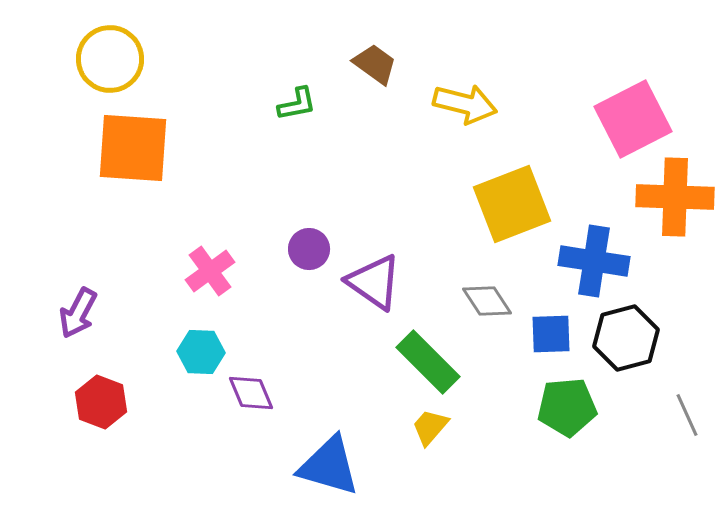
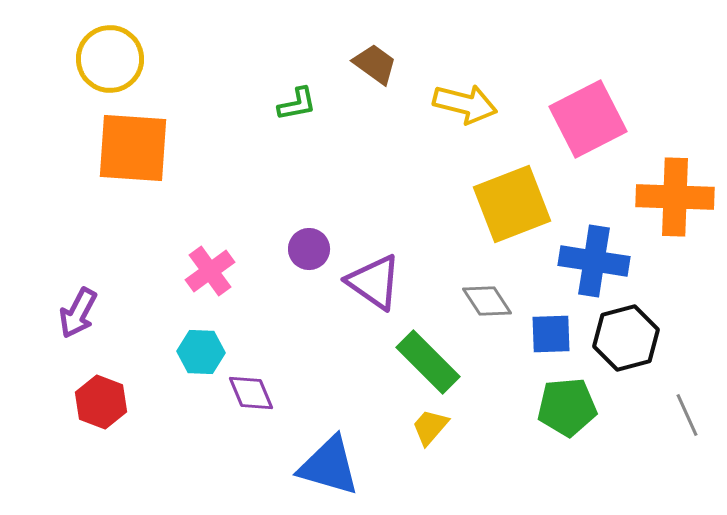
pink square: moved 45 px left
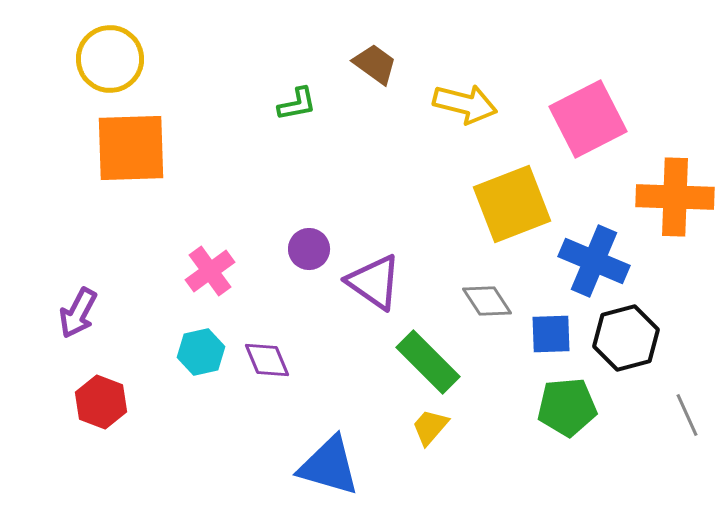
orange square: moved 2 px left; rotated 6 degrees counterclockwise
blue cross: rotated 14 degrees clockwise
cyan hexagon: rotated 15 degrees counterclockwise
purple diamond: moved 16 px right, 33 px up
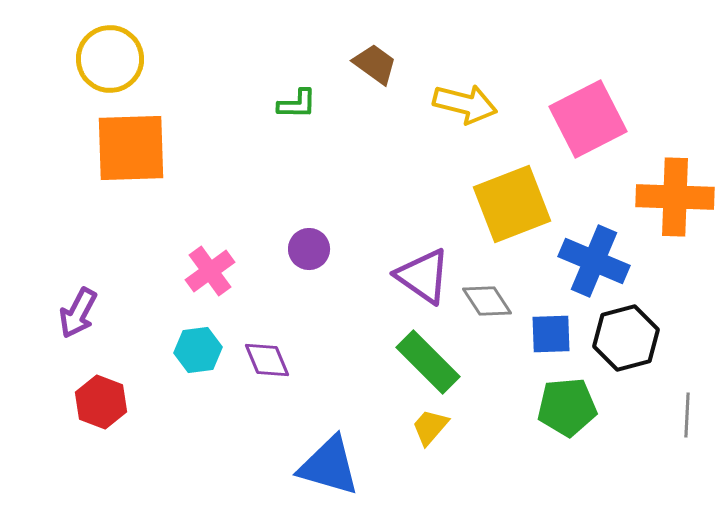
green L-shape: rotated 12 degrees clockwise
purple triangle: moved 49 px right, 6 px up
cyan hexagon: moved 3 px left, 2 px up; rotated 6 degrees clockwise
gray line: rotated 27 degrees clockwise
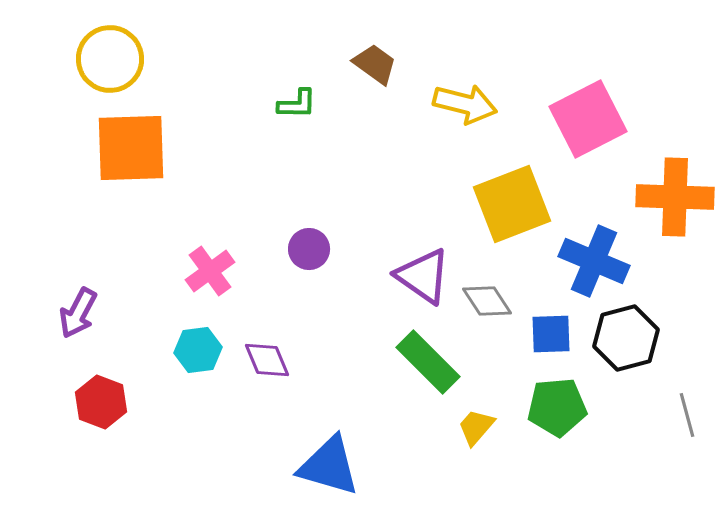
green pentagon: moved 10 px left
gray line: rotated 18 degrees counterclockwise
yellow trapezoid: moved 46 px right
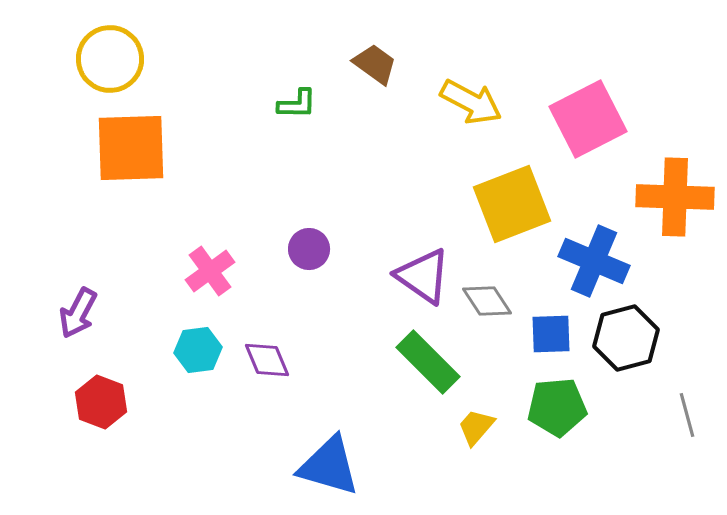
yellow arrow: moved 6 px right, 2 px up; rotated 14 degrees clockwise
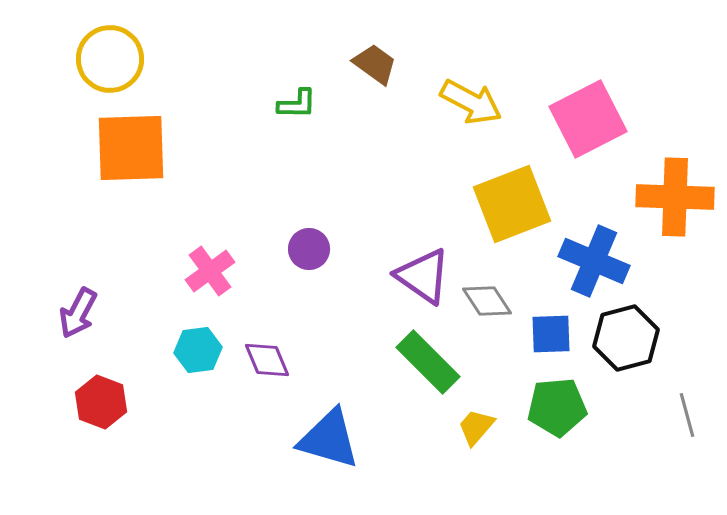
blue triangle: moved 27 px up
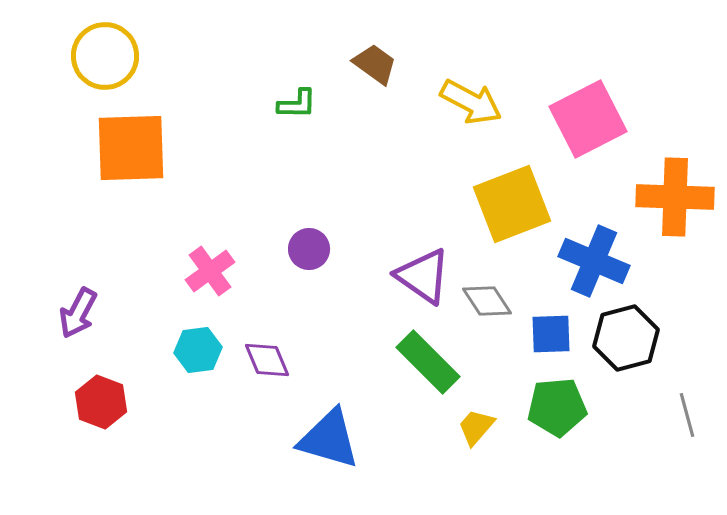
yellow circle: moved 5 px left, 3 px up
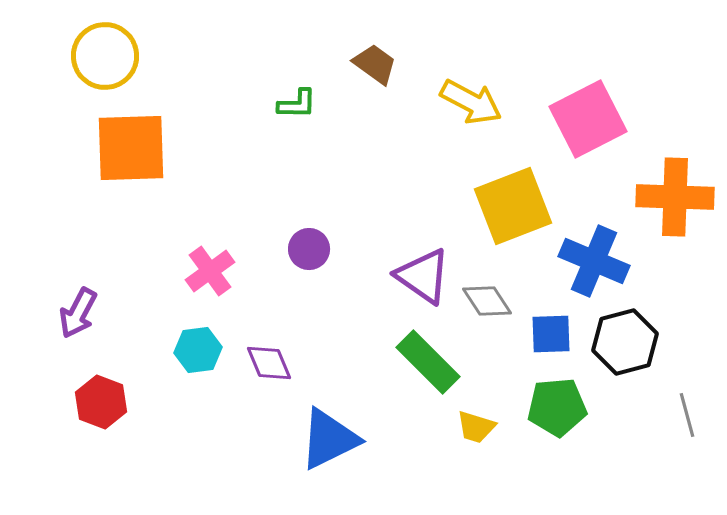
yellow square: moved 1 px right, 2 px down
black hexagon: moved 1 px left, 4 px down
purple diamond: moved 2 px right, 3 px down
yellow trapezoid: rotated 114 degrees counterclockwise
blue triangle: rotated 42 degrees counterclockwise
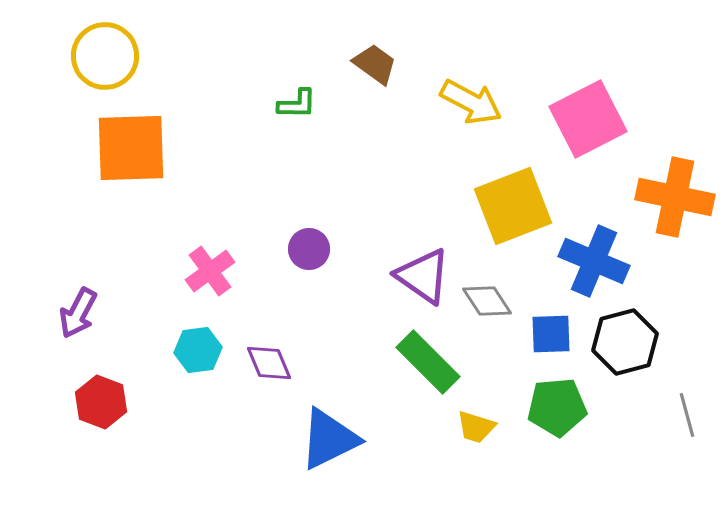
orange cross: rotated 10 degrees clockwise
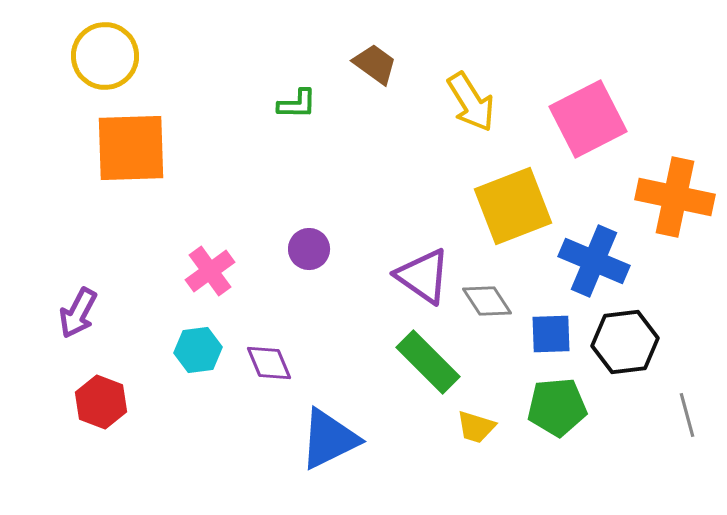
yellow arrow: rotated 30 degrees clockwise
black hexagon: rotated 8 degrees clockwise
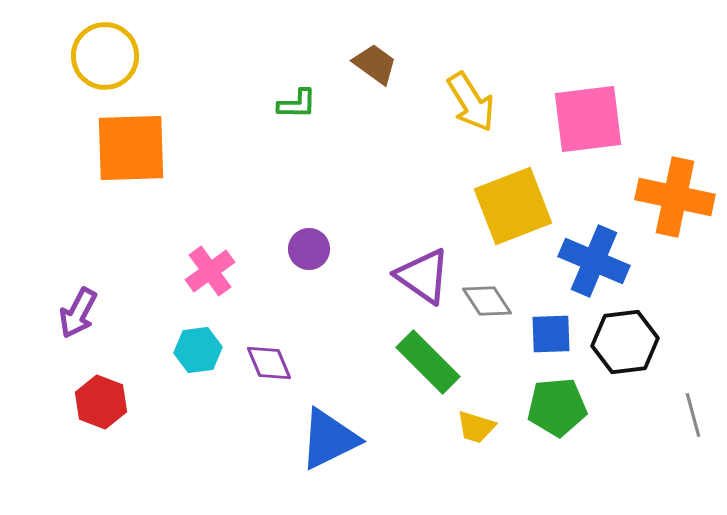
pink square: rotated 20 degrees clockwise
gray line: moved 6 px right
